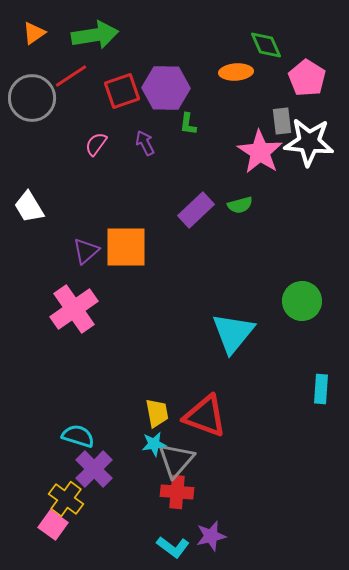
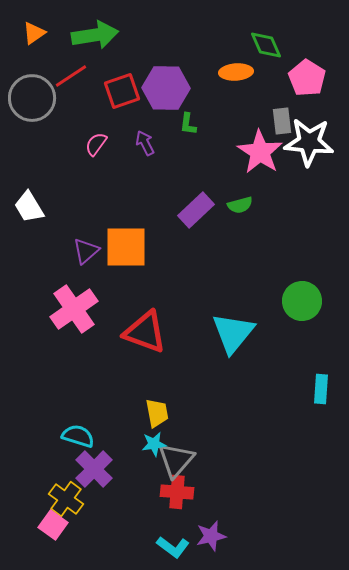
red triangle: moved 60 px left, 84 px up
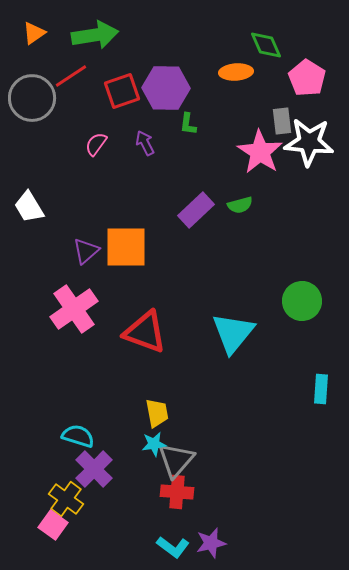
purple star: moved 7 px down
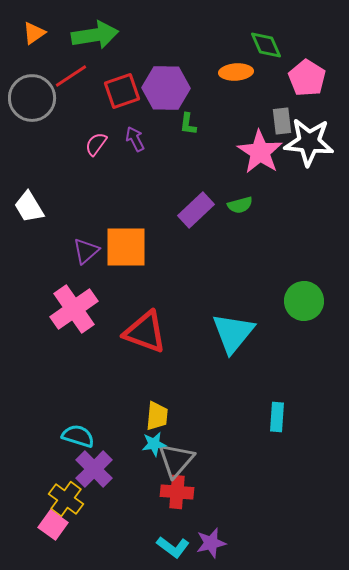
purple arrow: moved 10 px left, 4 px up
green circle: moved 2 px right
cyan rectangle: moved 44 px left, 28 px down
yellow trapezoid: moved 3 px down; rotated 16 degrees clockwise
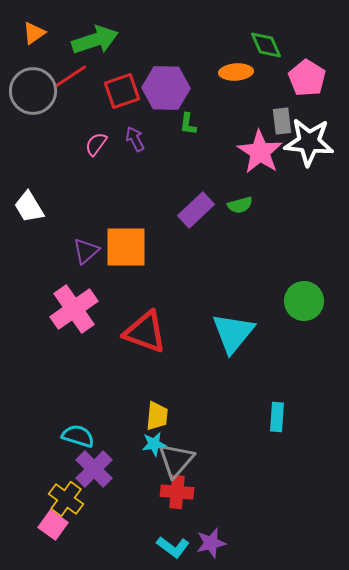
green arrow: moved 5 px down; rotated 9 degrees counterclockwise
gray circle: moved 1 px right, 7 px up
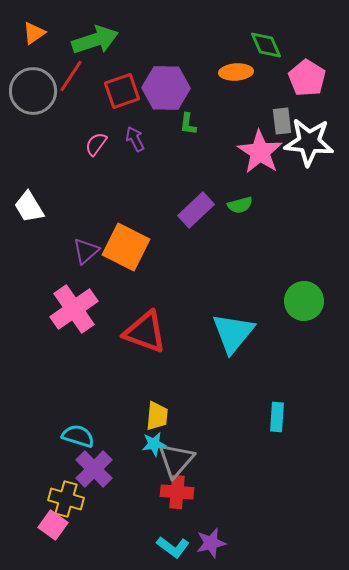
red line: rotated 24 degrees counterclockwise
orange square: rotated 27 degrees clockwise
yellow cross: rotated 20 degrees counterclockwise
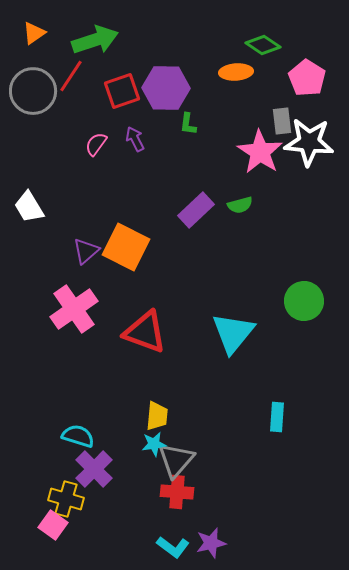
green diamond: moved 3 px left; rotated 32 degrees counterclockwise
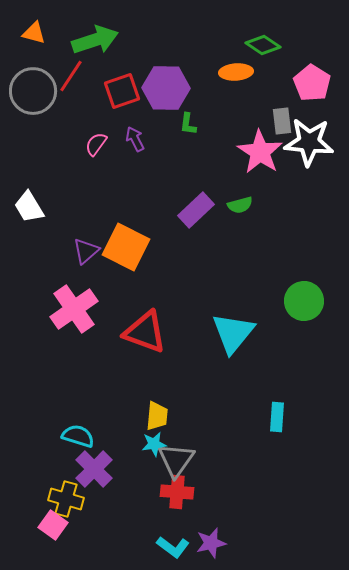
orange triangle: rotated 50 degrees clockwise
pink pentagon: moved 5 px right, 5 px down
gray triangle: rotated 6 degrees counterclockwise
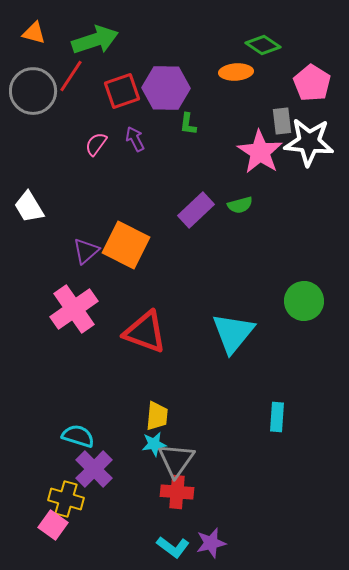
orange square: moved 2 px up
